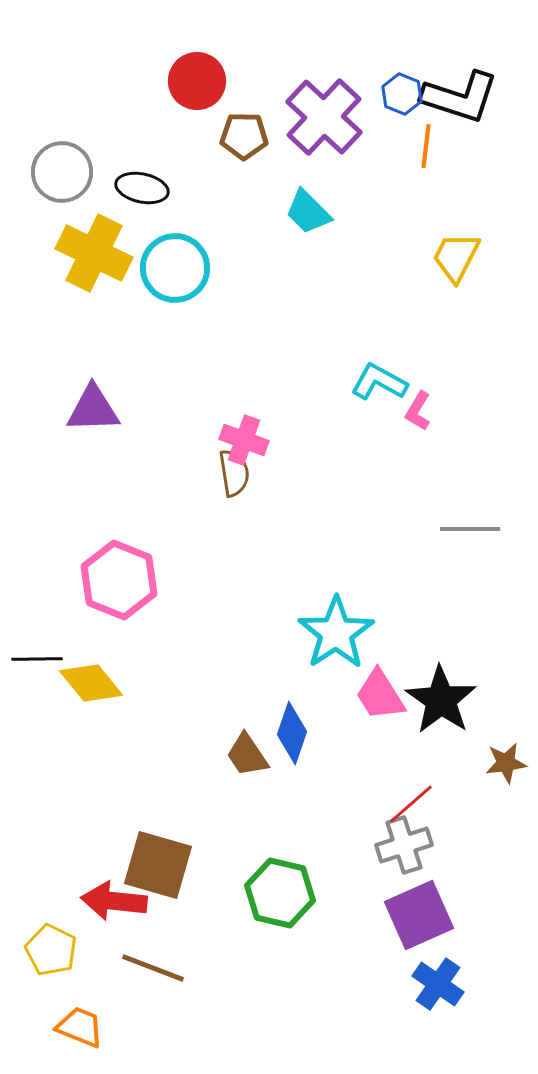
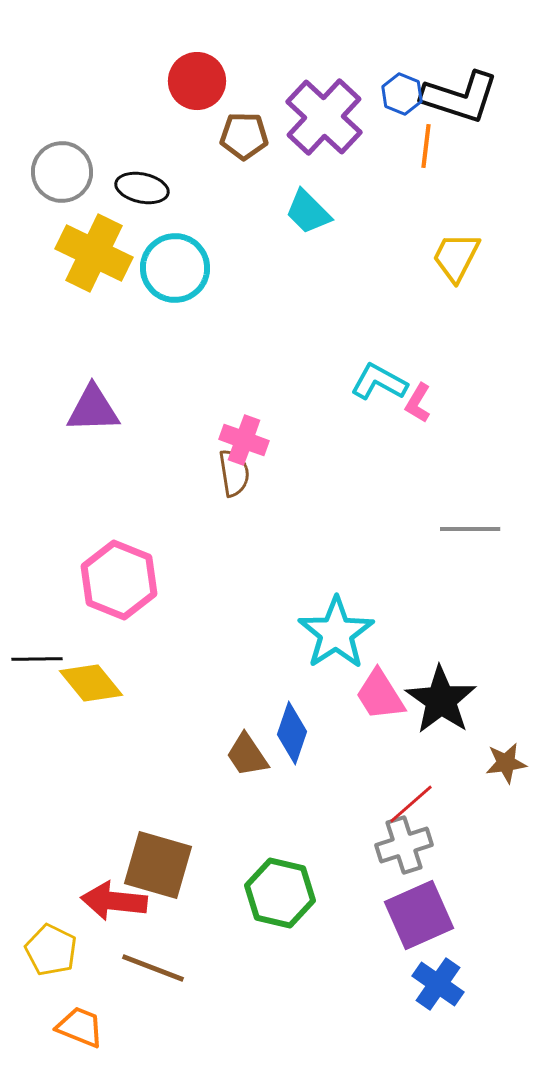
pink L-shape: moved 8 px up
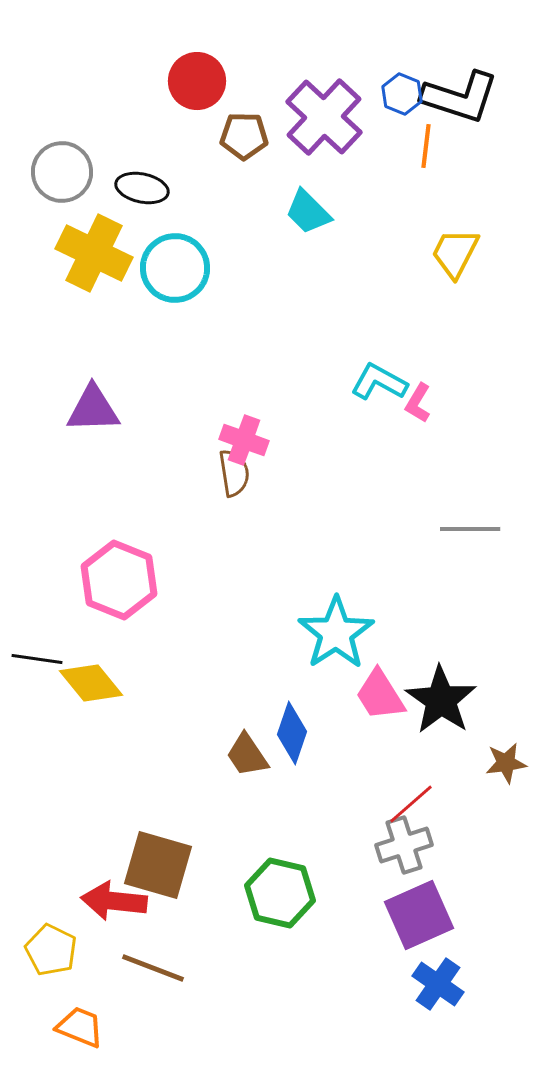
yellow trapezoid: moved 1 px left, 4 px up
black line: rotated 9 degrees clockwise
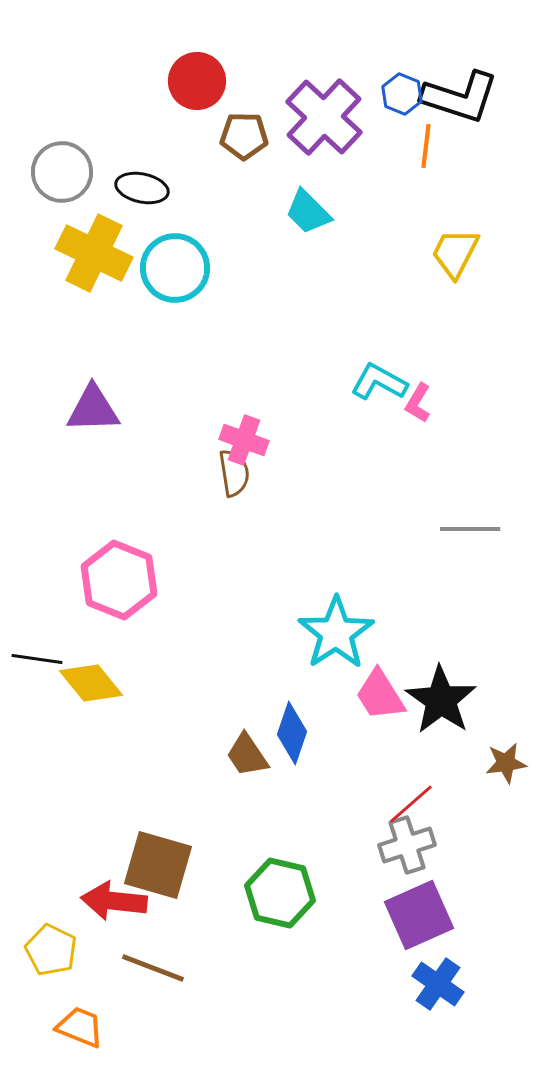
gray cross: moved 3 px right
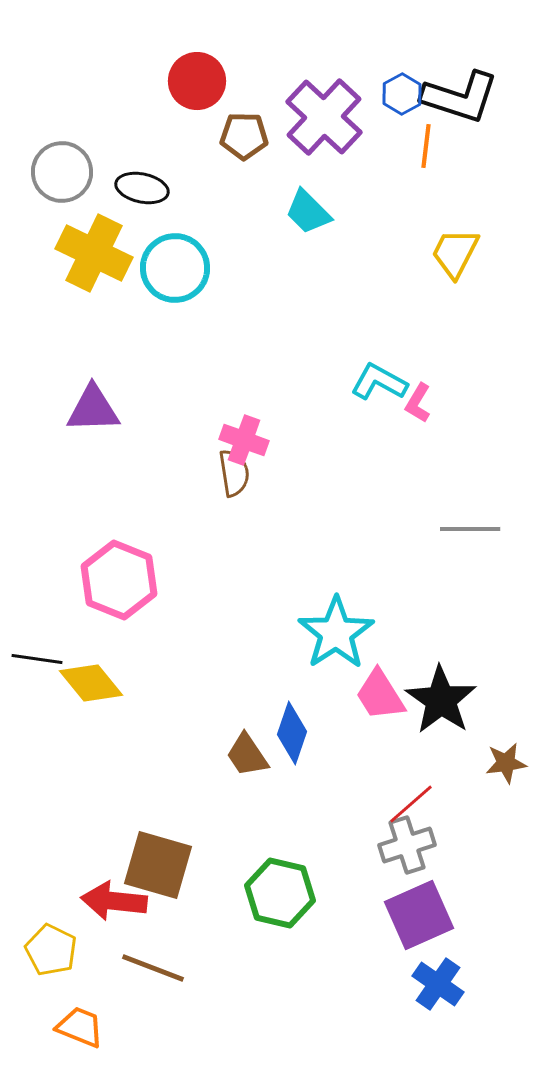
blue hexagon: rotated 9 degrees clockwise
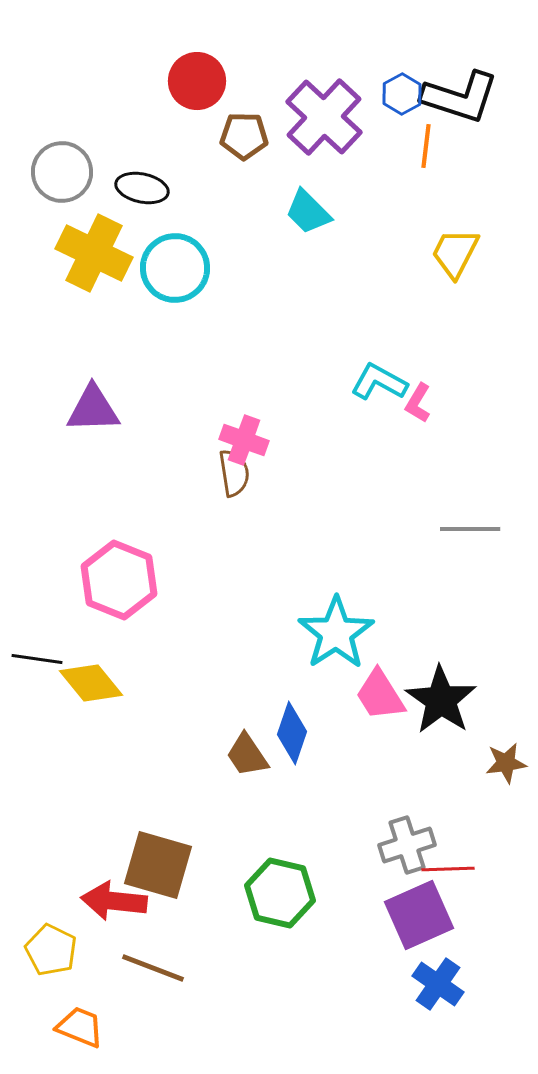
red line: moved 37 px right, 65 px down; rotated 39 degrees clockwise
